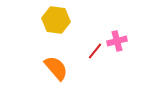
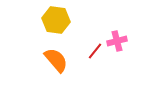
orange semicircle: moved 8 px up
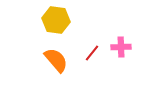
pink cross: moved 4 px right, 6 px down; rotated 12 degrees clockwise
red line: moved 3 px left, 2 px down
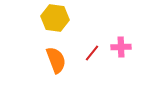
yellow hexagon: moved 1 px left, 2 px up
orange semicircle: rotated 20 degrees clockwise
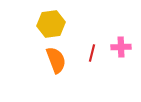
yellow hexagon: moved 4 px left, 6 px down; rotated 16 degrees counterclockwise
red line: rotated 24 degrees counterclockwise
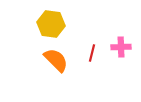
yellow hexagon: rotated 16 degrees clockwise
orange semicircle: rotated 24 degrees counterclockwise
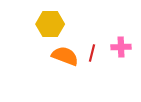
yellow hexagon: moved 1 px left; rotated 8 degrees counterclockwise
orange semicircle: moved 9 px right, 4 px up; rotated 24 degrees counterclockwise
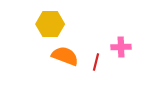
red line: moved 4 px right, 9 px down
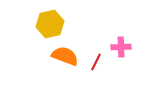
yellow hexagon: rotated 12 degrees counterclockwise
red line: rotated 12 degrees clockwise
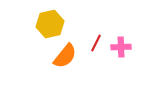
orange semicircle: rotated 108 degrees clockwise
red line: moved 19 px up
